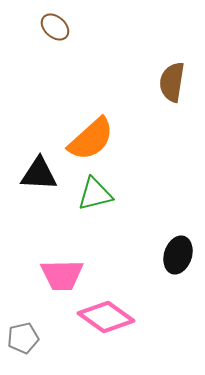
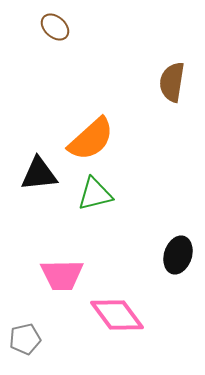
black triangle: rotated 9 degrees counterclockwise
pink diamond: moved 11 px right, 2 px up; rotated 18 degrees clockwise
gray pentagon: moved 2 px right, 1 px down
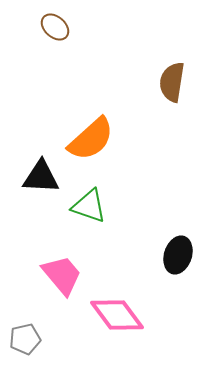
black triangle: moved 2 px right, 3 px down; rotated 9 degrees clockwise
green triangle: moved 6 px left, 12 px down; rotated 33 degrees clockwise
pink trapezoid: rotated 129 degrees counterclockwise
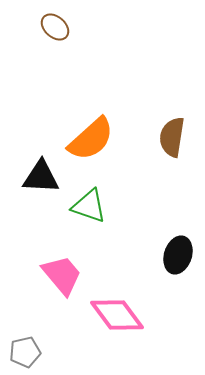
brown semicircle: moved 55 px down
gray pentagon: moved 13 px down
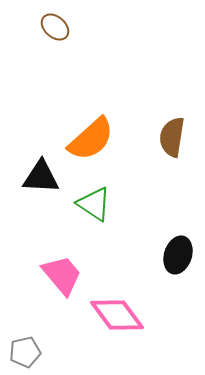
green triangle: moved 5 px right, 2 px up; rotated 15 degrees clockwise
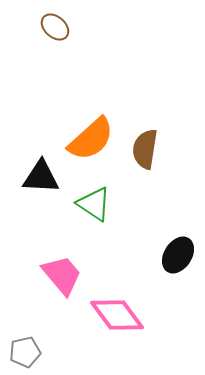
brown semicircle: moved 27 px left, 12 px down
black ellipse: rotated 15 degrees clockwise
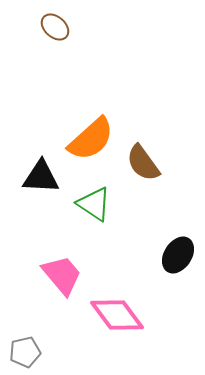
brown semicircle: moved 2 px left, 14 px down; rotated 45 degrees counterclockwise
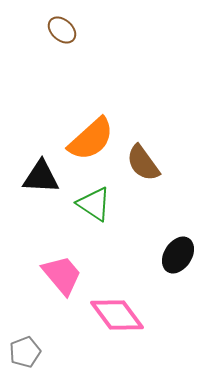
brown ellipse: moved 7 px right, 3 px down
gray pentagon: rotated 8 degrees counterclockwise
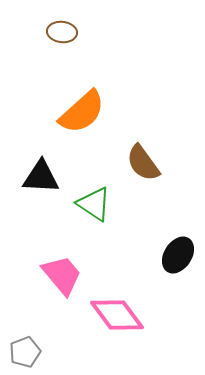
brown ellipse: moved 2 px down; rotated 36 degrees counterclockwise
orange semicircle: moved 9 px left, 27 px up
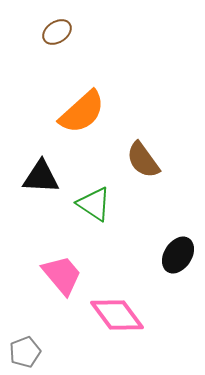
brown ellipse: moved 5 px left; rotated 40 degrees counterclockwise
brown semicircle: moved 3 px up
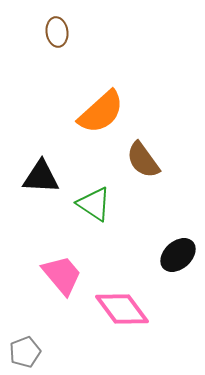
brown ellipse: rotated 64 degrees counterclockwise
orange semicircle: moved 19 px right
black ellipse: rotated 15 degrees clockwise
pink diamond: moved 5 px right, 6 px up
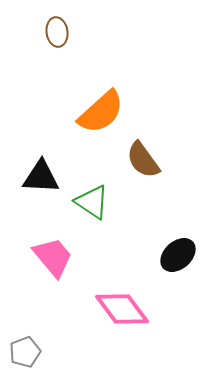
green triangle: moved 2 px left, 2 px up
pink trapezoid: moved 9 px left, 18 px up
